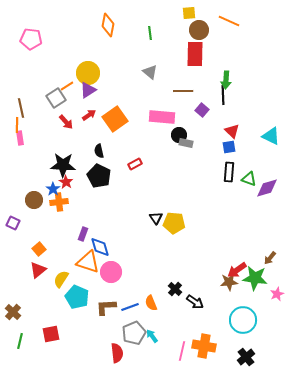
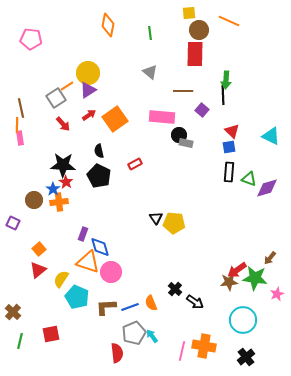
red arrow at (66, 122): moved 3 px left, 2 px down
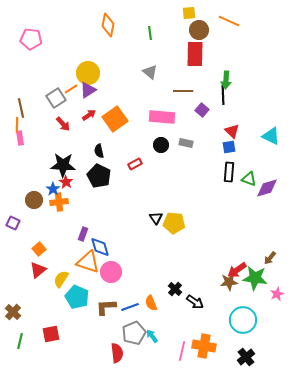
orange line at (67, 86): moved 4 px right, 3 px down
black circle at (179, 135): moved 18 px left, 10 px down
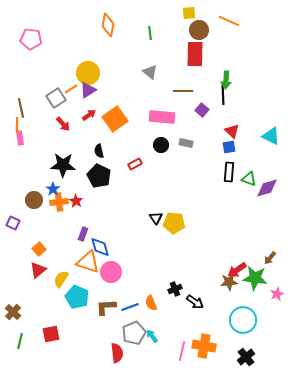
red star at (66, 182): moved 10 px right, 19 px down
black cross at (175, 289): rotated 24 degrees clockwise
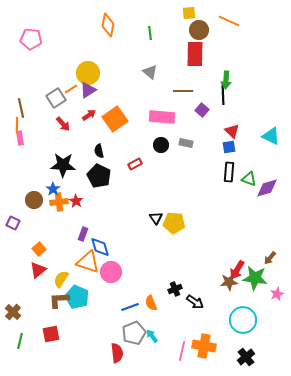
red arrow at (237, 270): rotated 24 degrees counterclockwise
brown L-shape at (106, 307): moved 47 px left, 7 px up
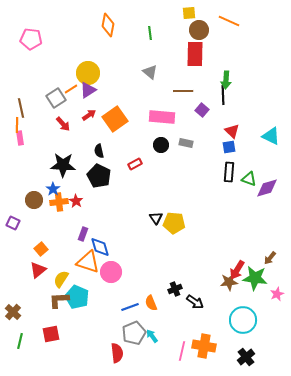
orange square at (39, 249): moved 2 px right
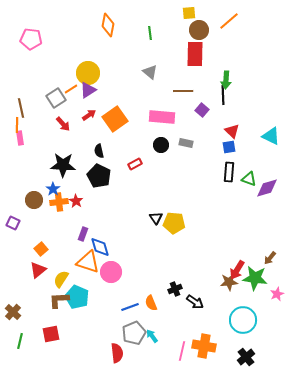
orange line at (229, 21): rotated 65 degrees counterclockwise
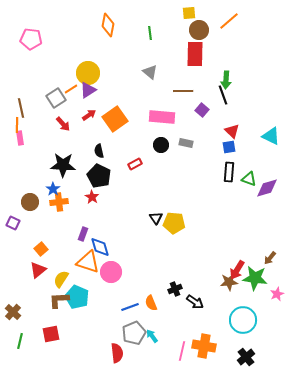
black line at (223, 95): rotated 18 degrees counterclockwise
brown circle at (34, 200): moved 4 px left, 2 px down
red star at (76, 201): moved 16 px right, 4 px up
